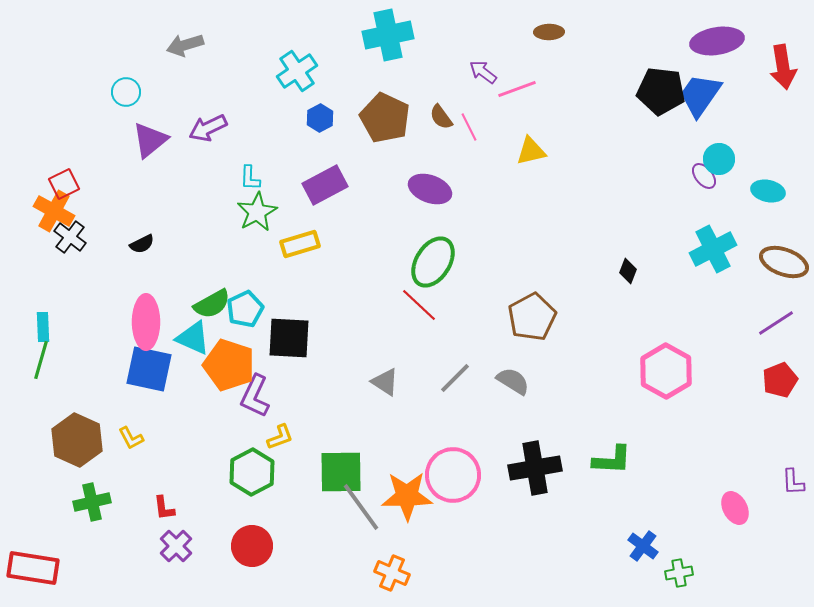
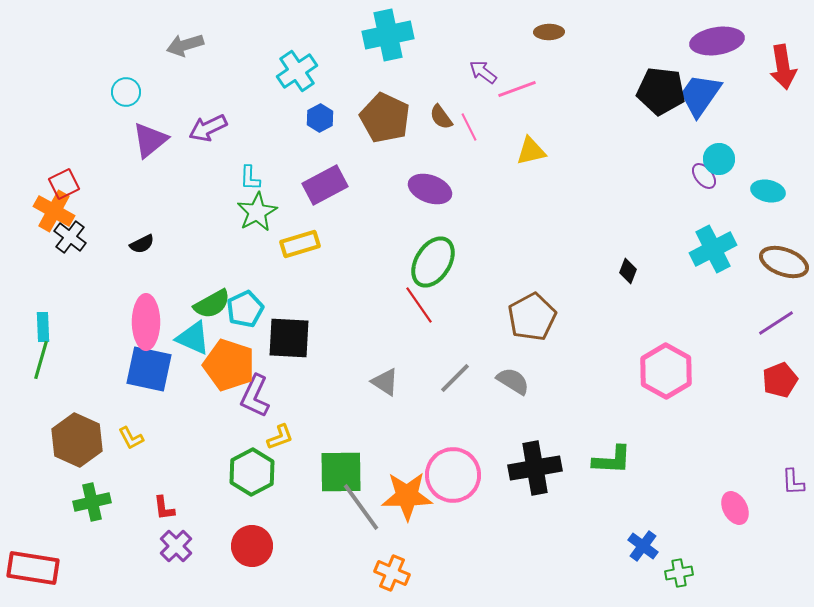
red line at (419, 305): rotated 12 degrees clockwise
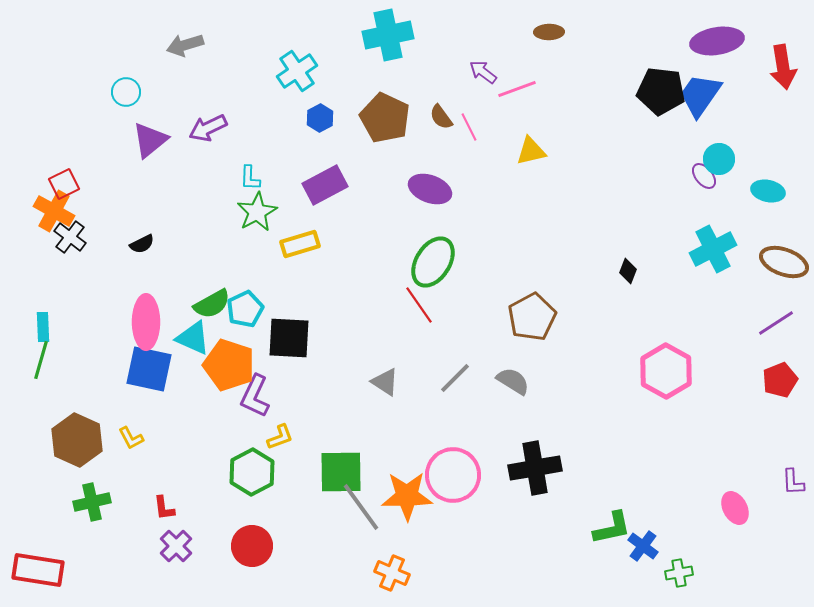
green L-shape at (612, 460): moved 68 px down; rotated 15 degrees counterclockwise
red rectangle at (33, 568): moved 5 px right, 2 px down
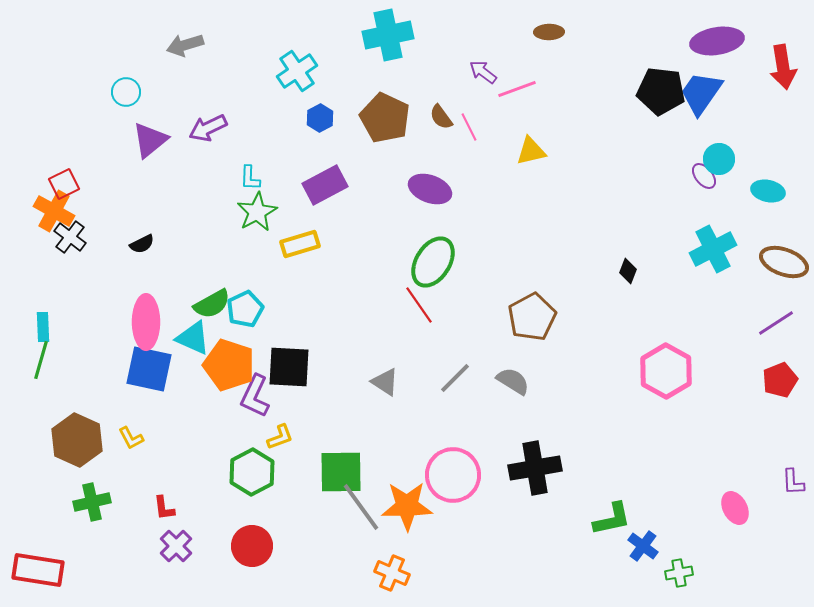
blue trapezoid at (700, 95): moved 1 px right, 2 px up
black square at (289, 338): moved 29 px down
orange star at (407, 496): moved 10 px down
green L-shape at (612, 528): moved 9 px up
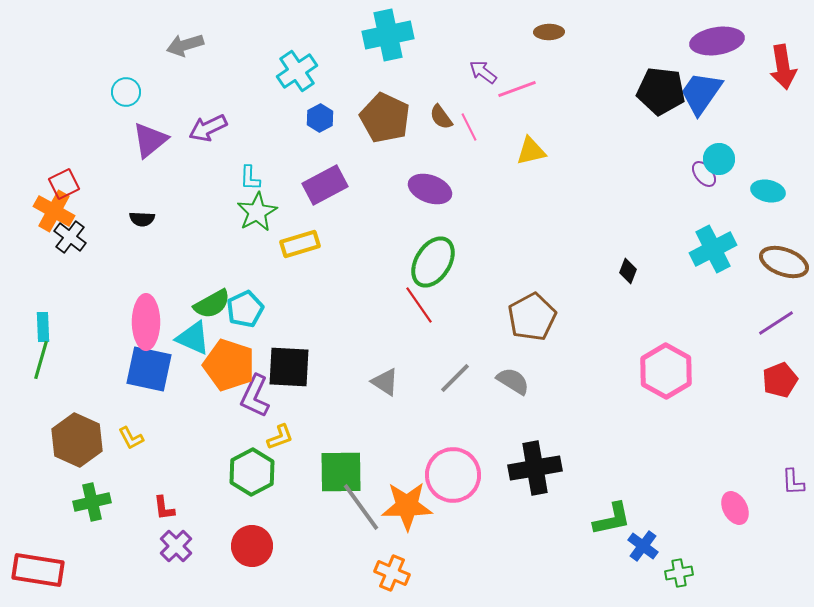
purple ellipse at (704, 176): moved 2 px up
black semicircle at (142, 244): moved 25 px up; rotated 30 degrees clockwise
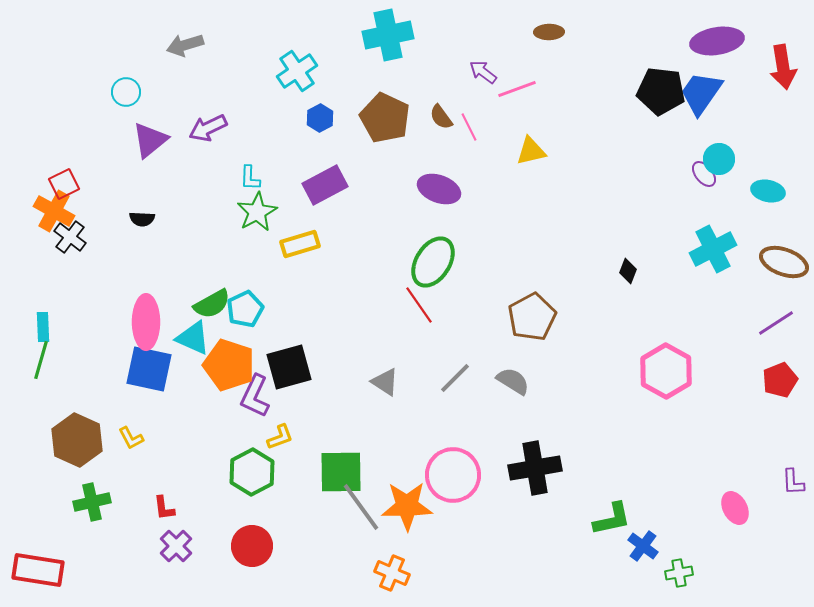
purple ellipse at (430, 189): moved 9 px right
black square at (289, 367): rotated 18 degrees counterclockwise
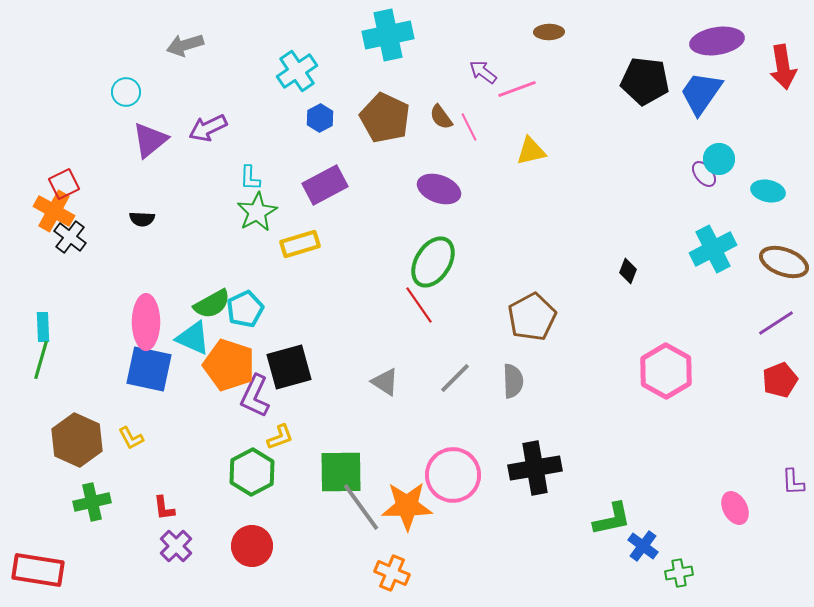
black pentagon at (661, 91): moved 16 px left, 10 px up
gray semicircle at (513, 381): rotated 56 degrees clockwise
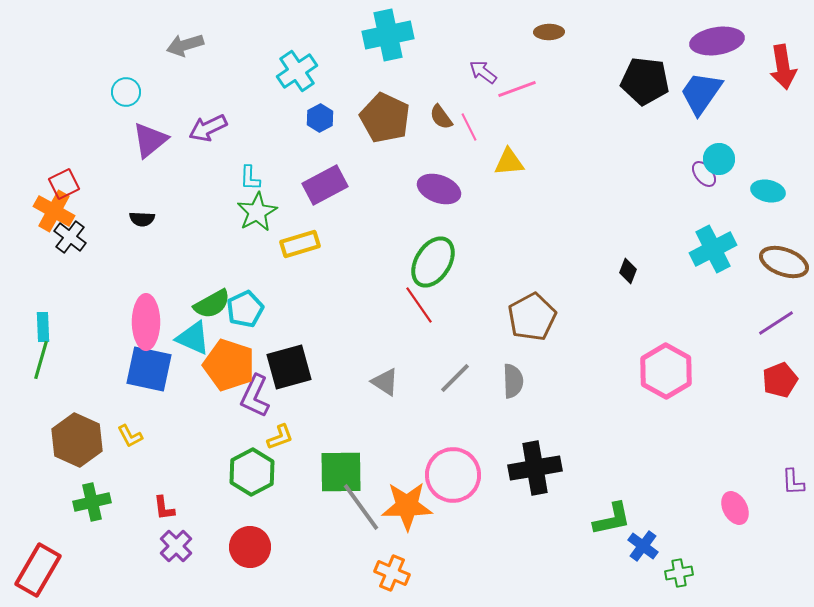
yellow triangle at (531, 151): moved 22 px left, 11 px down; rotated 8 degrees clockwise
yellow L-shape at (131, 438): moved 1 px left, 2 px up
red circle at (252, 546): moved 2 px left, 1 px down
red rectangle at (38, 570): rotated 69 degrees counterclockwise
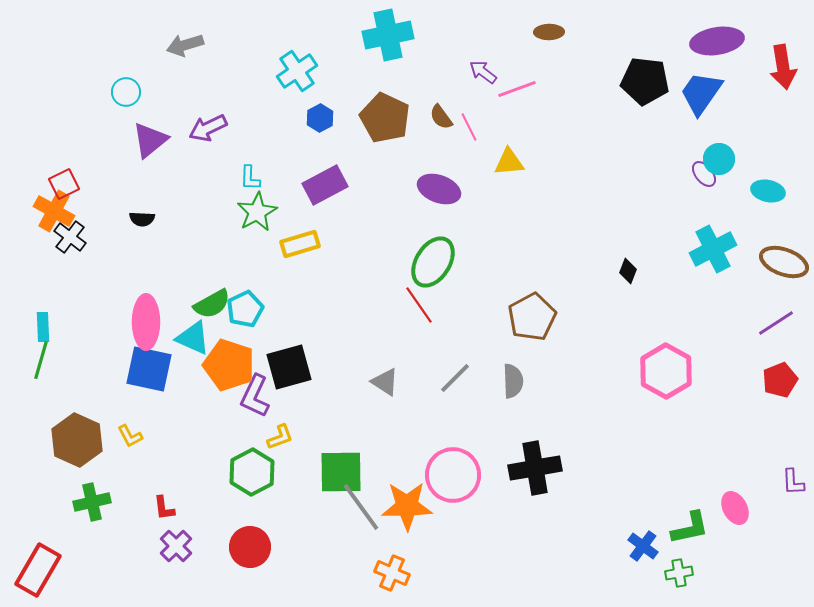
green L-shape at (612, 519): moved 78 px right, 9 px down
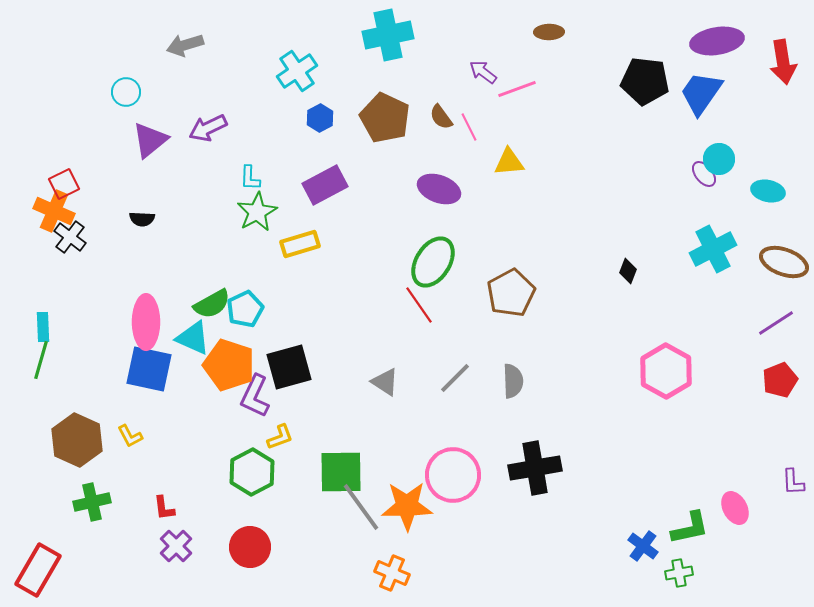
red arrow at (783, 67): moved 5 px up
orange cross at (54, 211): rotated 6 degrees counterclockwise
brown pentagon at (532, 317): moved 21 px left, 24 px up
